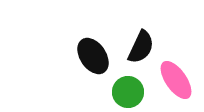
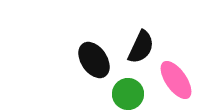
black ellipse: moved 1 px right, 4 px down
green circle: moved 2 px down
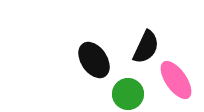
black semicircle: moved 5 px right
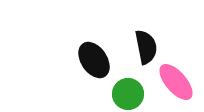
black semicircle: rotated 36 degrees counterclockwise
pink ellipse: moved 2 px down; rotated 6 degrees counterclockwise
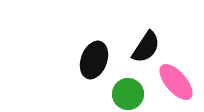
black semicircle: rotated 44 degrees clockwise
black ellipse: rotated 54 degrees clockwise
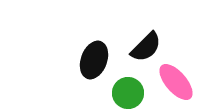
black semicircle: rotated 12 degrees clockwise
green circle: moved 1 px up
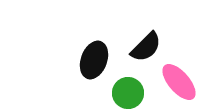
pink ellipse: moved 3 px right
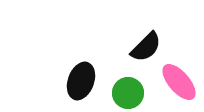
black ellipse: moved 13 px left, 21 px down
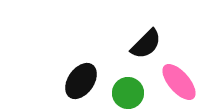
black semicircle: moved 3 px up
black ellipse: rotated 15 degrees clockwise
